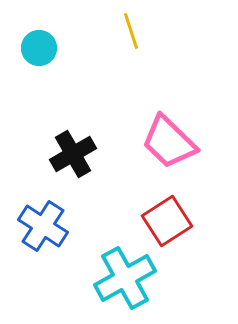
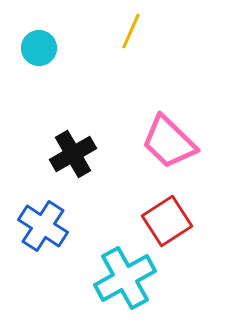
yellow line: rotated 42 degrees clockwise
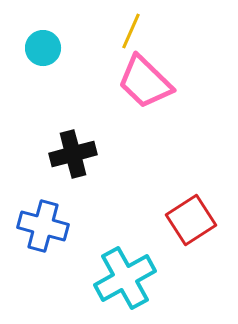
cyan circle: moved 4 px right
pink trapezoid: moved 24 px left, 60 px up
black cross: rotated 15 degrees clockwise
red square: moved 24 px right, 1 px up
blue cross: rotated 18 degrees counterclockwise
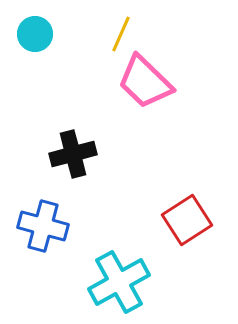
yellow line: moved 10 px left, 3 px down
cyan circle: moved 8 px left, 14 px up
red square: moved 4 px left
cyan cross: moved 6 px left, 4 px down
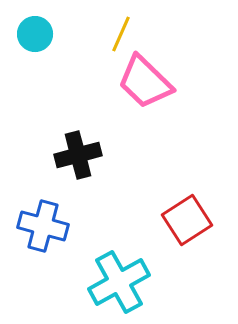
black cross: moved 5 px right, 1 px down
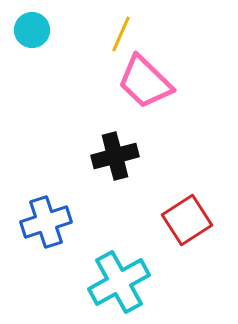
cyan circle: moved 3 px left, 4 px up
black cross: moved 37 px right, 1 px down
blue cross: moved 3 px right, 4 px up; rotated 33 degrees counterclockwise
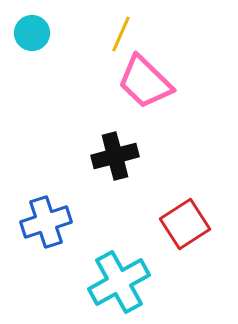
cyan circle: moved 3 px down
red square: moved 2 px left, 4 px down
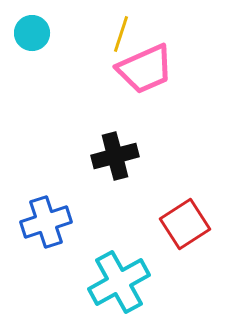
yellow line: rotated 6 degrees counterclockwise
pink trapezoid: moved 13 px up; rotated 68 degrees counterclockwise
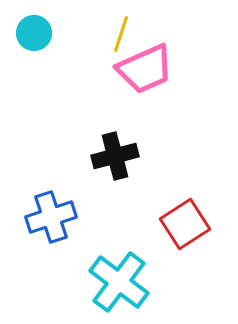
cyan circle: moved 2 px right
blue cross: moved 5 px right, 5 px up
cyan cross: rotated 24 degrees counterclockwise
